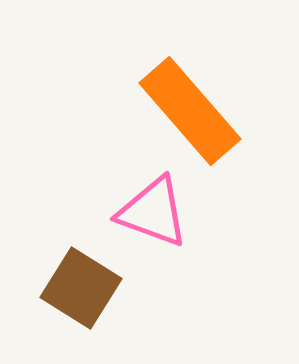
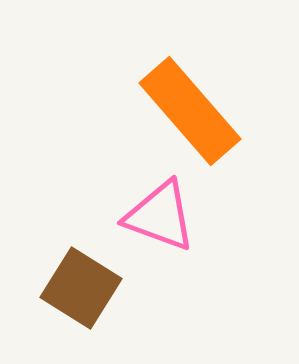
pink triangle: moved 7 px right, 4 px down
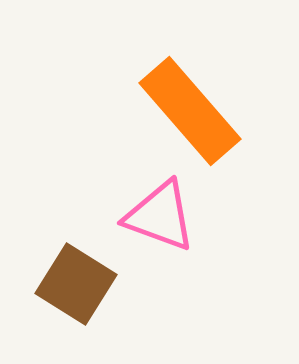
brown square: moved 5 px left, 4 px up
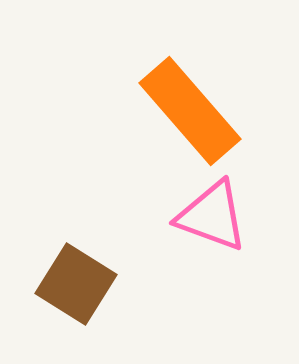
pink triangle: moved 52 px right
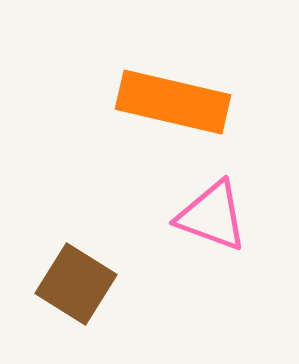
orange rectangle: moved 17 px left, 9 px up; rotated 36 degrees counterclockwise
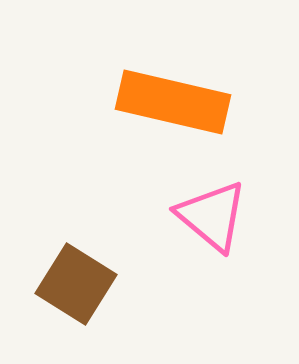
pink triangle: rotated 20 degrees clockwise
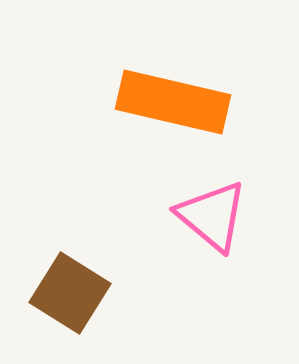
brown square: moved 6 px left, 9 px down
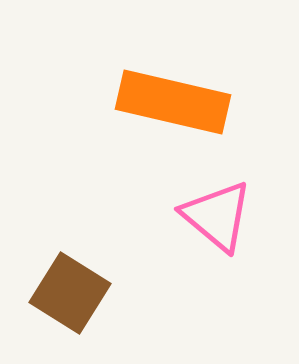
pink triangle: moved 5 px right
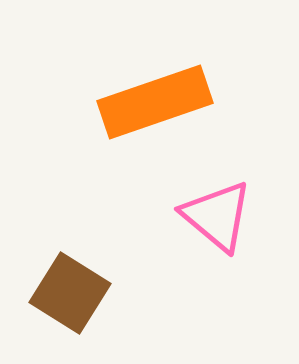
orange rectangle: moved 18 px left; rotated 32 degrees counterclockwise
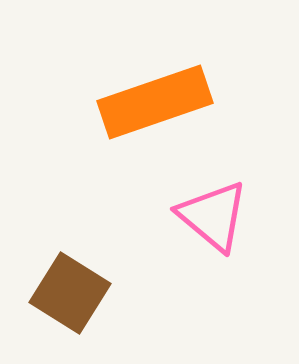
pink triangle: moved 4 px left
